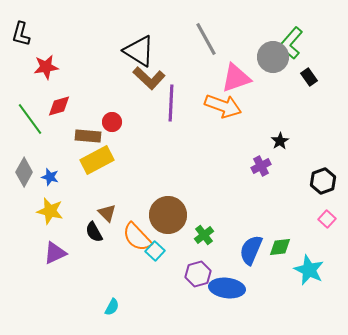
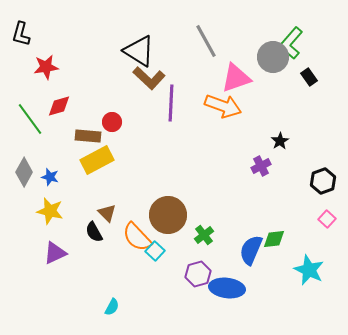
gray line: moved 2 px down
green diamond: moved 6 px left, 8 px up
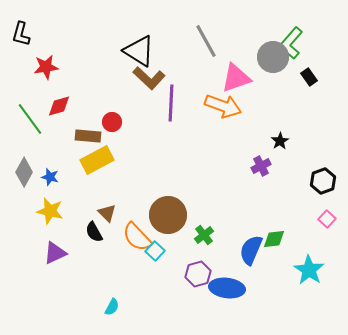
cyan star: rotated 8 degrees clockwise
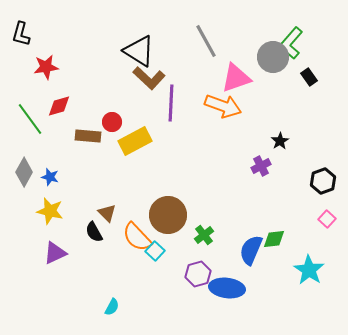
yellow rectangle: moved 38 px right, 19 px up
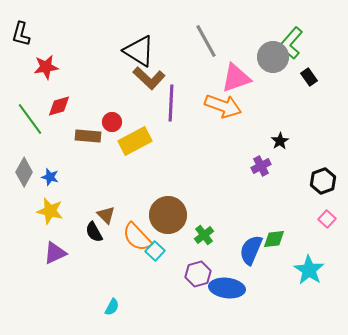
brown triangle: moved 1 px left, 2 px down
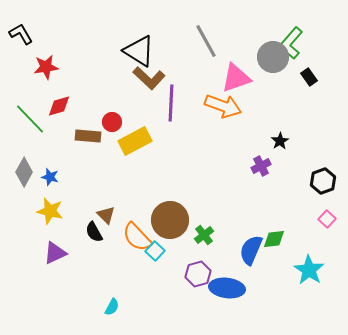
black L-shape: rotated 135 degrees clockwise
green line: rotated 8 degrees counterclockwise
brown circle: moved 2 px right, 5 px down
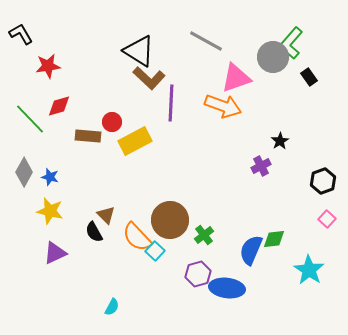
gray line: rotated 32 degrees counterclockwise
red star: moved 2 px right, 1 px up
